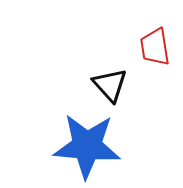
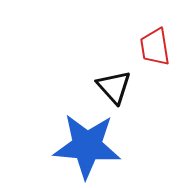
black triangle: moved 4 px right, 2 px down
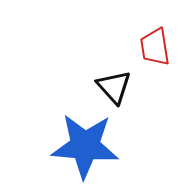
blue star: moved 2 px left
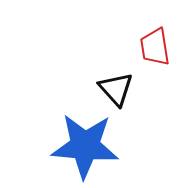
black triangle: moved 2 px right, 2 px down
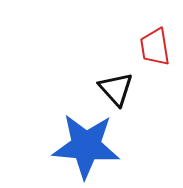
blue star: moved 1 px right
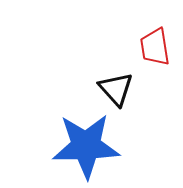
blue star: rotated 6 degrees counterclockwise
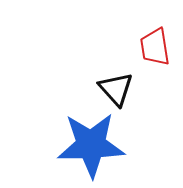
blue star: moved 5 px right, 1 px up
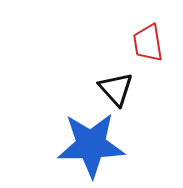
red trapezoid: moved 7 px left, 4 px up
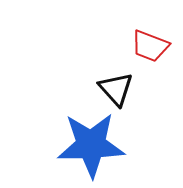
red trapezoid: moved 2 px right, 3 px down; rotated 60 degrees counterclockwise
